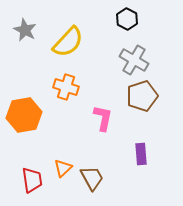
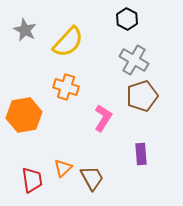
pink L-shape: rotated 20 degrees clockwise
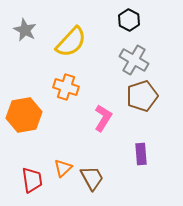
black hexagon: moved 2 px right, 1 px down
yellow semicircle: moved 3 px right
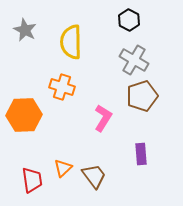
yellow semicircle: rotated 136 degrees clockwise
orange cross: moved 4 px left
orange hexagon: rotated 8 degrees clockwise
brown trapezoid: moved 2 px right, 2 px up; rotated 8 degrees counterclockwise
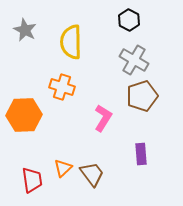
brown trapezoid: moved 2 px left, 2 px up
